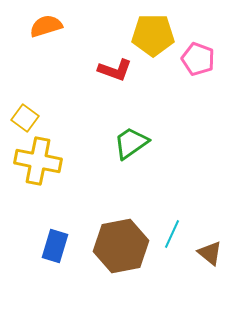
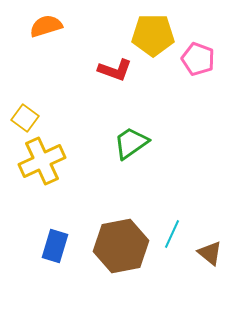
yellow cross: moved 4 px right; rotated 36 degrees counterclockwise
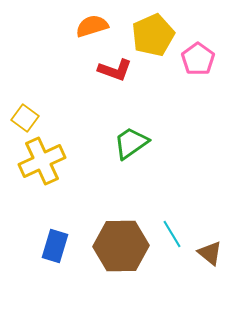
orange semicircle: moved 46 px right
yellow pentagon: rotated 24 degrees counterclockwise
pink pentagon: rotated 16 degrees clockwise
cyan line: rotated 56 degrees counterclockwise
brown hexagon: rotated 10 degrees clockwise
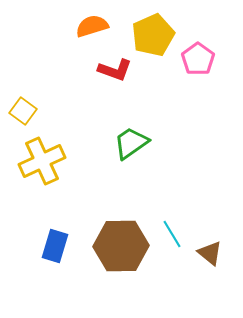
yellow square: moved 2 px left, 7 px up
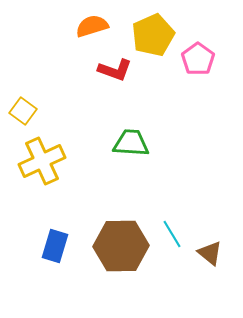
green trapezoid: rotated 39 degrees clockwise
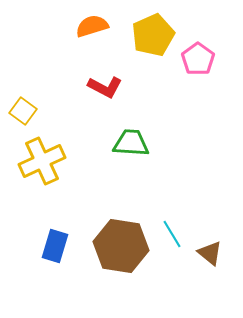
red L-shape: moved 10 px left, 17 px down; rotated 8 degrees clockwise
brown hexagon: rotated 10 degrees clockwise
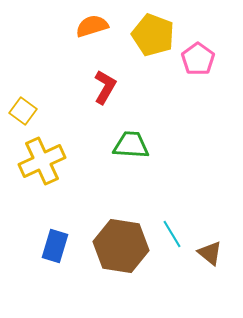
yellow pentagon: rotated 27 degrees counterclockwise
red L-shape: rotated 88 degrees counterclockwise
green trapezoid: moved 2 px down
